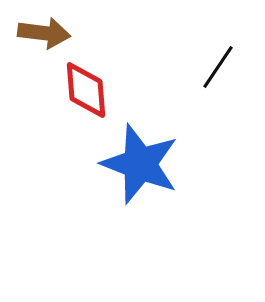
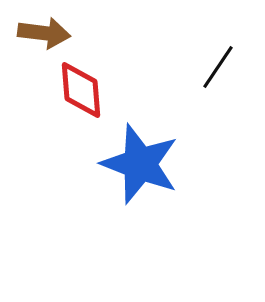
red diamond: moved 5 px left
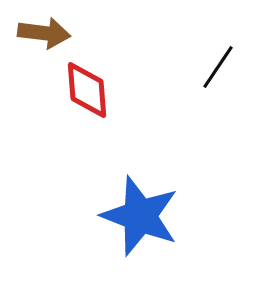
red diamond: moved 6 px right
blue star: moved 52 px down
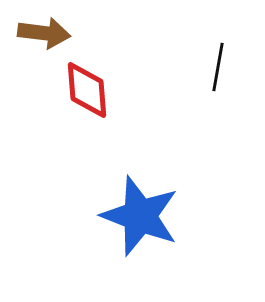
black line: rotated 24 degrees counterclockwise
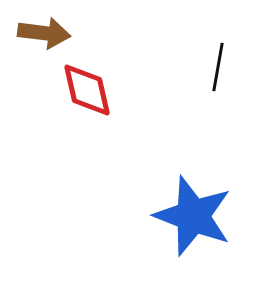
red diamond: rotated 8 degrees counterclockwise
blue star: moved 53 px right
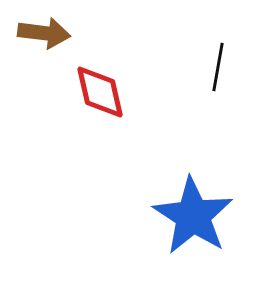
red diamond: moved 13 px right, 2 px down
blue star: rotated 12 degrees clockwise
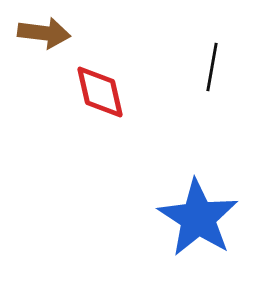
black line: moved 6 px left
blue star: moved 5 px right, 2 px down
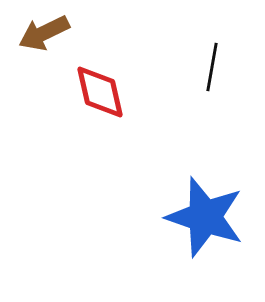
brown arrow: rotated 147 degrees clockwise
blue star: moved 7 px right, 1 px up; rotated 14 degrees counterclockwise
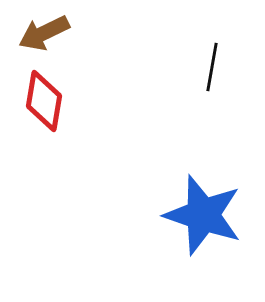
red diamond: moved 56 px left, 9 px down; rotated 22 degrees clockwise
blue star: moved 2 px left, 2 px up
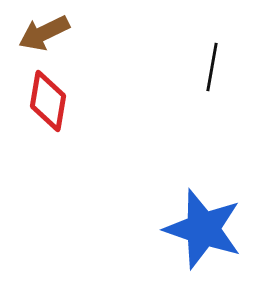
red diamond: moved 4 px right
blue star: moved 14 px down
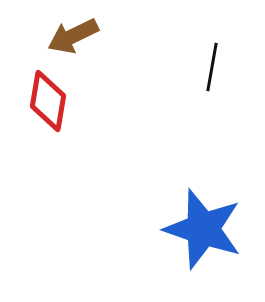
brown arrow: moved 29 px right, 3 px down
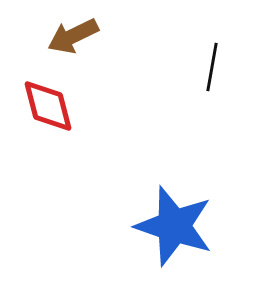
red diamond: moved 5 px down; rotated 24 degrees counterclockwise
blue star: moved 29 px left, 3 px up
